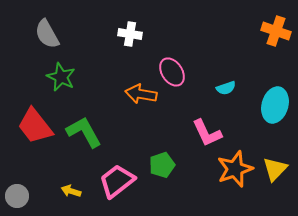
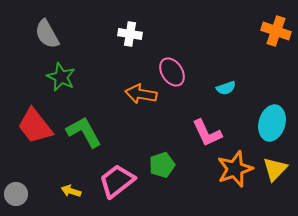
cyan ellipse: moved 3 px left, 18 px down
gray circle: moved 1 px left, 2 px up
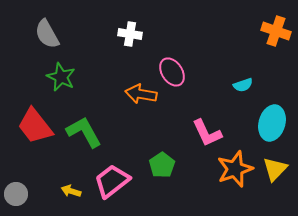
cyan semicircle: moved 17 px right, 3 px up
green pentagon: rotated 15 degrees counterclockwise
pink trapezoid: moved 5 px left
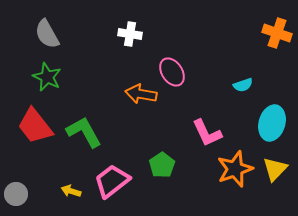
orange cross: moved 1 px right, 2 px down
green star: moved 14 px left
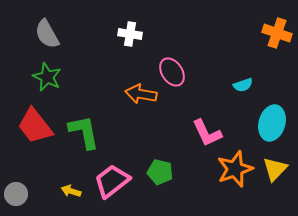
green L-shape: rotated 18 degrees clockwise
green pentagon: moved 2 px left, 7 px down; rotated 25 degrees counterclockwise
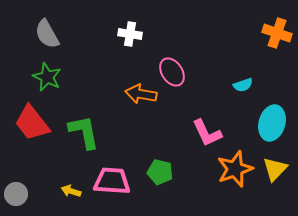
red trapezoid: moved 3 px left, 3 px up
pink trapezoid: rotated 42 degrees clockwise
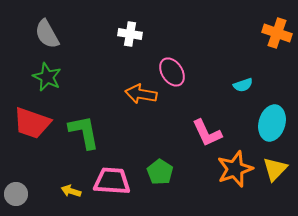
red trapezoid: rotated 33 degrees counterclockwise
green pentagon: rotated 20 degrees clockwise
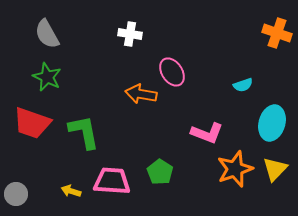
pink L-shape: rotated 44 degrees counterclockwise
